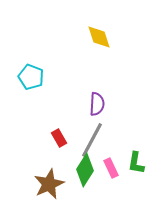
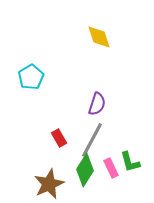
cyan pentagon: rotated 20 degrees clockwise
purple semicircle: rotated 15 degrees clockwise
green L-shape: moved 6 px left, 1 px up; rotated 25 degrees counterclockwise
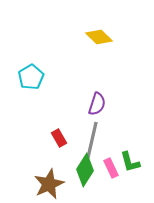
yellow diamond: rotated 28 degrees counterclockwise
gray line: rotated 15 degrees counterclockwise
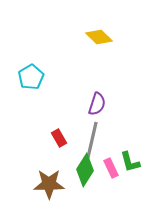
brown star: rotated 24 degrees clockwise
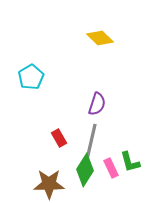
yellow diamond: moved 1 px right, 1 px down
gray line: moved 1 px left, 2 px down
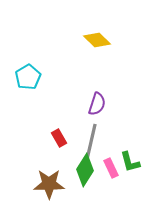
yellow diamond: moved 3 px left, 2 px down
cyan pentagon: moved 3 px left
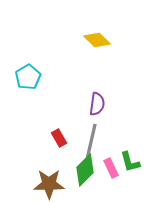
purple semicircle: rotated 10 degrees counterclockwise
green diamond: rotated 12 degrees clockwise
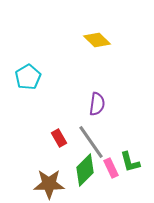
gray line: rotated 48 degrees counterclockwise
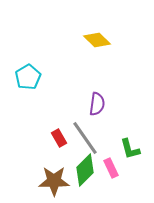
gray line: moved 6 px left, 4 px up
green L-shape: moved 13 px up
brown star: moved 5 px right, 3 px up
